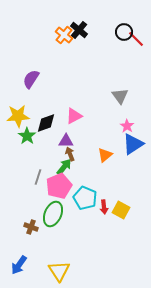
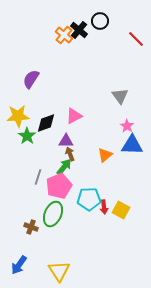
black circle: moved 24 px left, 11 px up
blue triangle: moved 1 px left, 1 px down; rotated 35 degrees clockwise
cyan pentagon: moved 4 px right, 1 px down; rotated 25 degrees counterclockwise
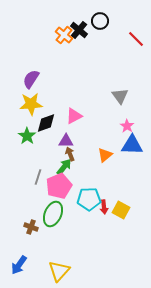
yellow star: moved 13 px right, 12 px up
yellow triangle: rotated 15 degrees clockwise
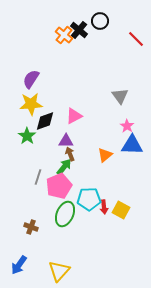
black diamond: moved 1 px left, 2 px up
green ellipse: moved 12 px right
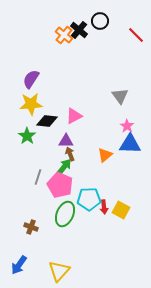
red line: moved 4 px up
black diamond: moved 2 px right; rotated 25 degrees clockwise
blue triangle: moved 2 px left, 1 px up
pink pentagon: moved 1 px right, 1 px up; rotated 25 degrees counterclockwise
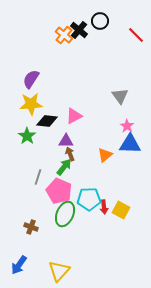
pink pentagon: moved 1 px left, 6 px down
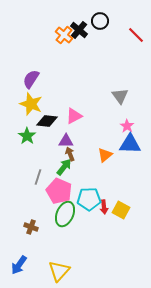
yellow star: rotated 25 degrees clockwise
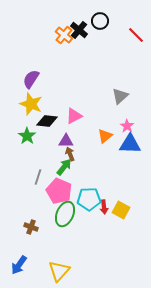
gray triangle: rotated 24 degrees clockwise
orange triangle: moved 19 px up
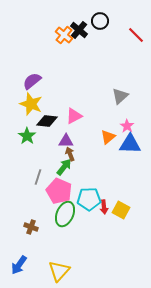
purple semicircle: moved 1 px right, 2 px down; rotated 18 degrees clockwise
orange triangle: moved 3 px right, 1 px down
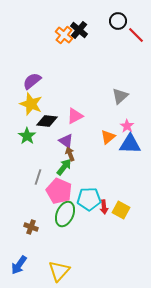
black circle: moved 18 px right
pink triangle: moved 1 px right
purple triangle: rotated 35 degrees clockwise
